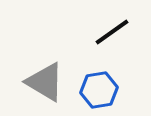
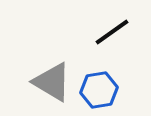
gray triangle: moved 7 px right
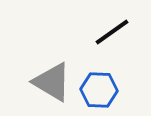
blue hexagon: rotated 12 degrees clockwise
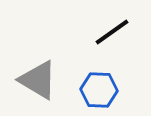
gray triangle: moved 14 px left, 2 px up
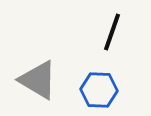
black line: rotated 36 degrees counterclockwise
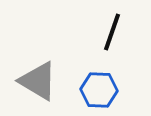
gray triangle: moved 1 px down
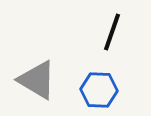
gray triangle: moved 1 px left, 1 px up
